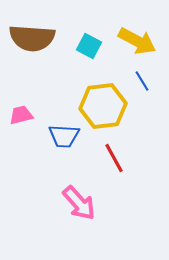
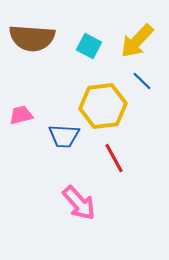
yellow arrow: rotated 105 degrees clockwise
blue line: rotated 15 degrees counterclockwise
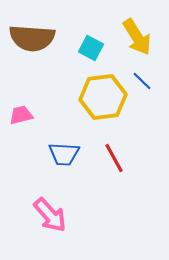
yellow arrow: moved 4 px up; rotated 75 degrees counterclockwise
cyan square: moved 2 px right, 2 px down
yellow hexagon: moved 9 px up
blue trapezoid: moved 18 px down
pink arrow: moved 29 px left, 12 px down
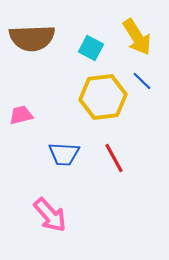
brown semicircle: rotated 6 degrees counterclockwise
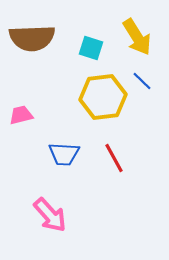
cyan square: rotated 10 degrees counterclockwise
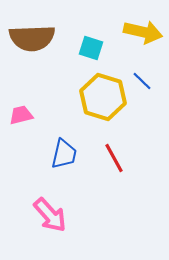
yellow arrow: moved 6 px right, 5 px up; rotated 45 degrees counterclockwise
yellow hexagon: rotated 24 degrees clockwise
blue trapezoid: rotated 80 degrees counterclockwise
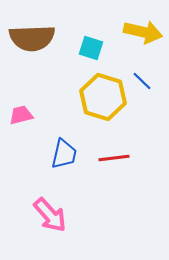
red line: rotated 68 degrees counterclockwise
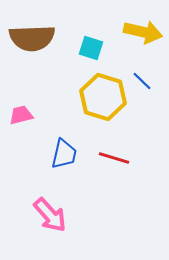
red line: rotated 24 degrees clockwise
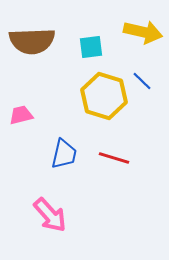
brown semicircle: moved 3 px down
cyan square: moved 1 px up; rotated 25 degrees counterclockwise
yellow hexagon: moved 1 px right, 1 px up
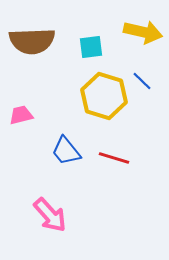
blue trapezoid: moved 2 px right, 3 px up; rotated 128 degrees clockwise
